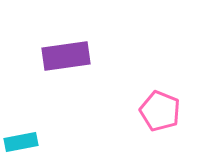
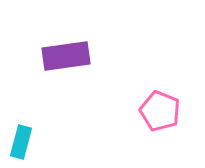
cyan rectangle: rotated 64 degrees counterclockwise
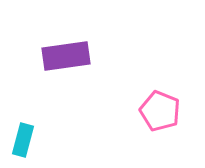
cyan rectangle: moved 2 px right, 2 px up
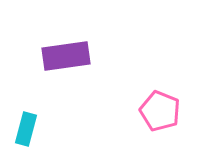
cyan rectangle: moved 3 px right, 11 px up
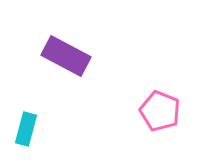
purple rectangle: rotated 36 degrees clockwise
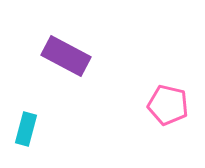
pink pentagon: moved 8 px right, 6 px up; rotated 9 degrees counterclockwise
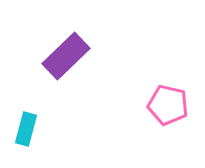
purple rectangle: rotated 72 degrees counterclockwise
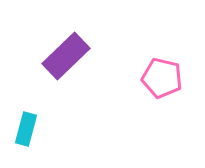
pink pentagon: moved 6 px left, 27 px up
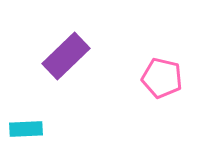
cyan rectangle: rotated 72 degrees clockwise
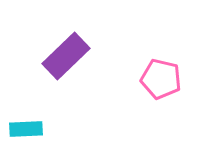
pink pentagon: moved 1 px left, 1 px down
